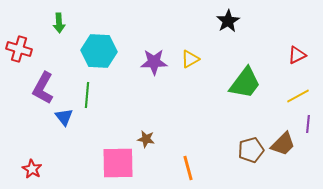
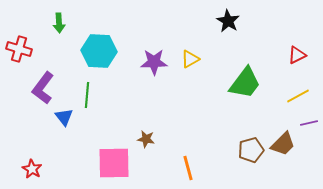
black star: rotated 10 degrees counterclockwise
purple L-shape: rotated 8 degrees clockwise
purple line: moved 1 px right, 1 px up; rotated 72 degrees clockwise
pink square: moved 4 px left
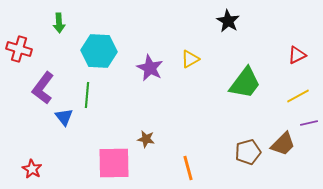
purple star: moved 4 px left, 6 px down; rotated 28 degrees clockwise
brown pentagon: moved 3 px left, 2 px down
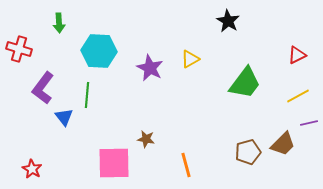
orange line: moved 2 px left, 3 px up
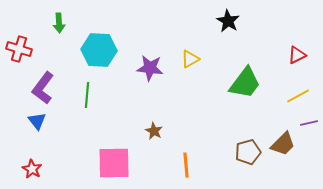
cyan hexagon: moved 1 px up
purple star: rotated 20 degrees counterclockwise
blue triangle: moved 27 px left, 4 px down
brown star: moved 8 px right, 8 px up; rotated 18 degrees clockwise
orange line: rotated 10 degrees clockwise
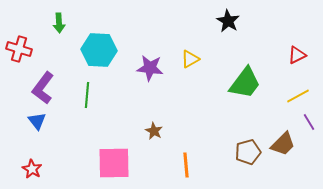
purple line: moved 1 px up; rotated 72 degrees clockwise
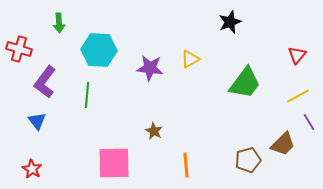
black star: moved 2 px right, 1 px down; rotated 20 degrees clockwise
red triangle: rotated 24 degrees counterclockwise
purple L-shape: moved 2 px right, 6 px up
brown pentagon: moved 8 px down
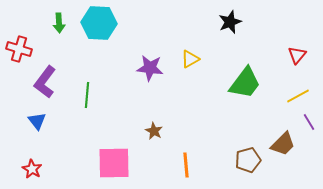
cyan hexagon: moved 27 px up
